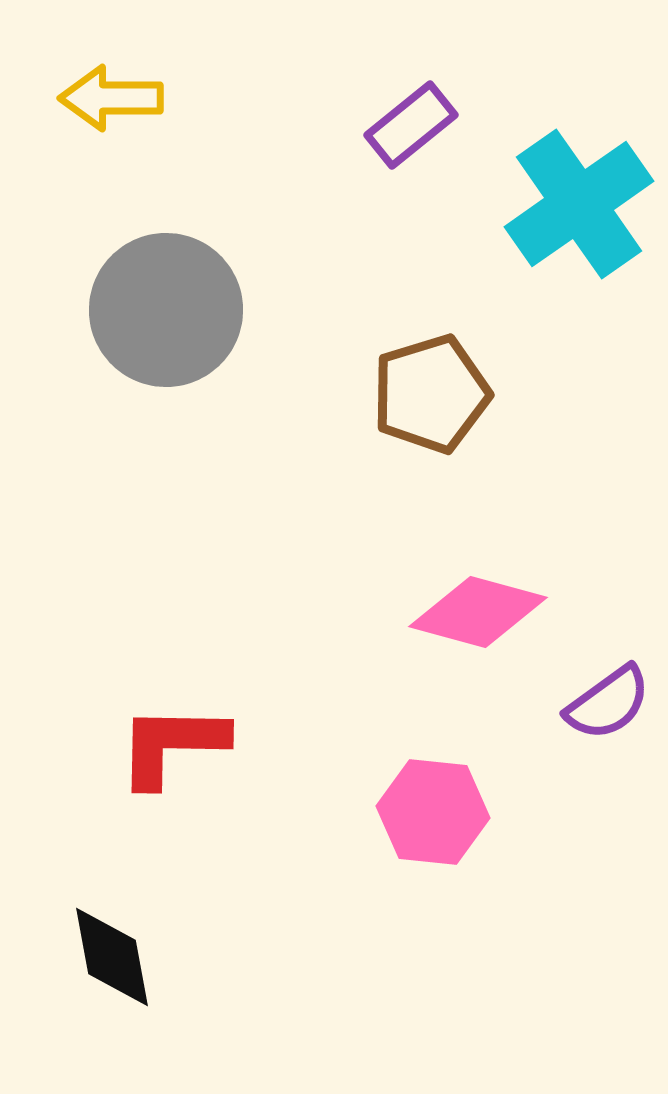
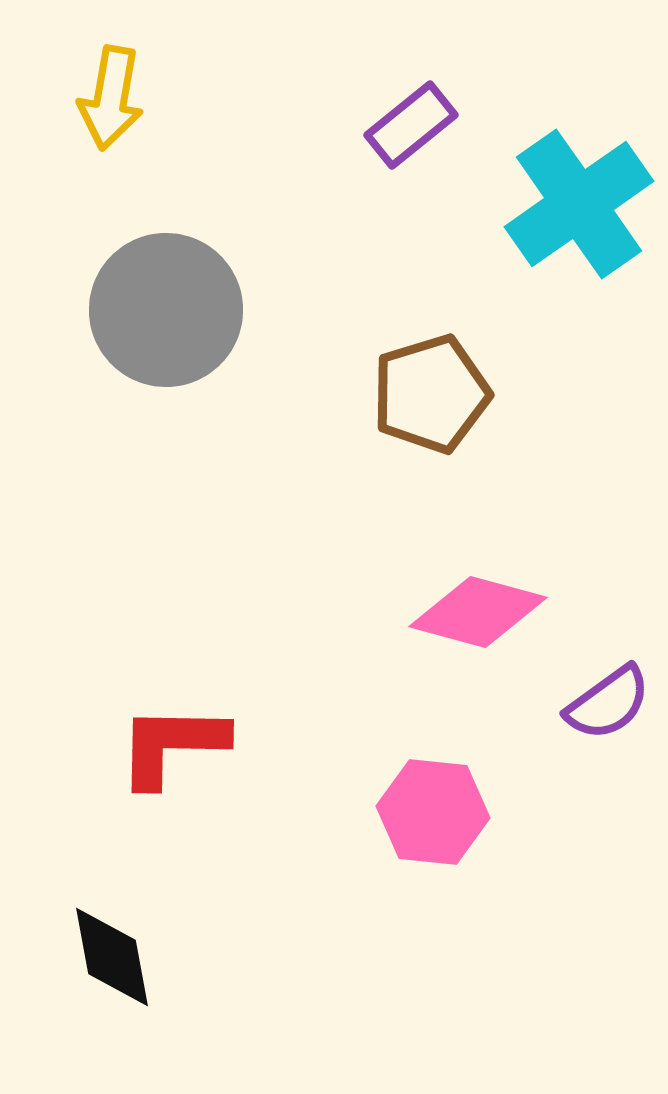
yellow arrow: rotated 80 degrees counterclockwise
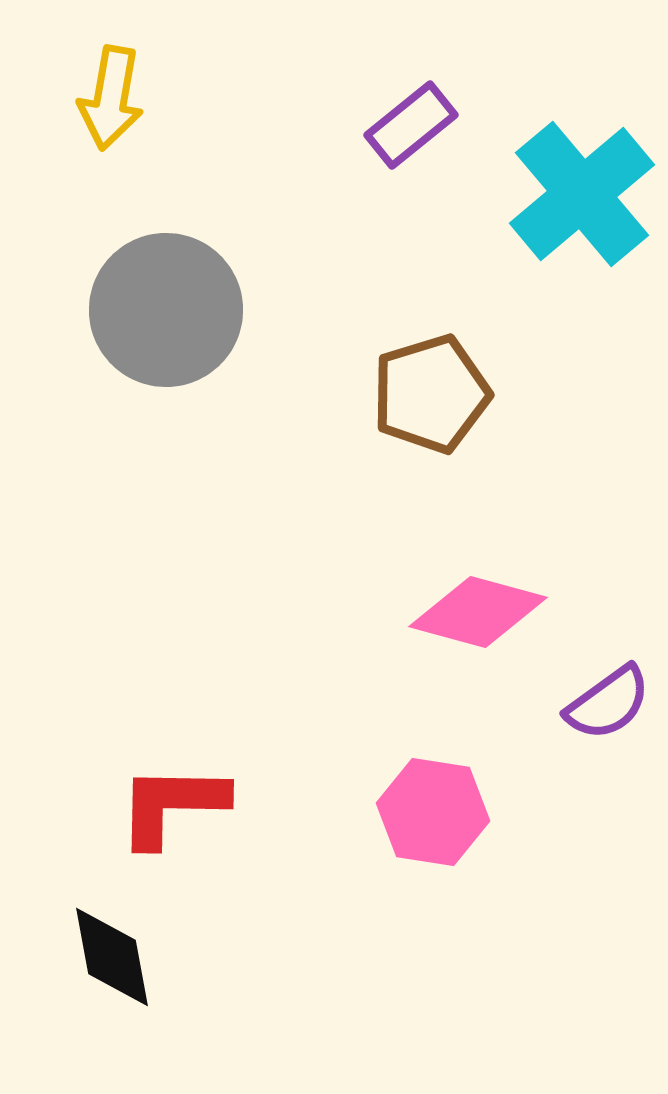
cyan cross: moved 3 px right, 10 px up; rotated 5 degrees counterclockwise
red L-shape: moved 60 px down
pink hexagon: rotated 3 degrees clockwise
